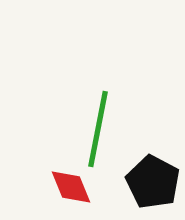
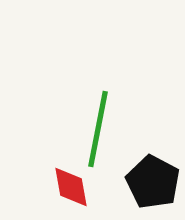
red diamond: rotated 12 degrees clockwise
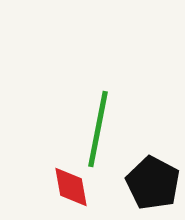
black pentagon: moved 1 px down
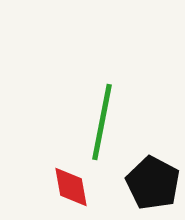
green line: moved 4 px right, 7 px up
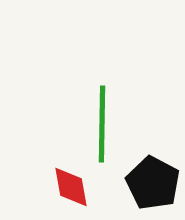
green line: moved 2 px down; rotated 10 degrees counterclockwise
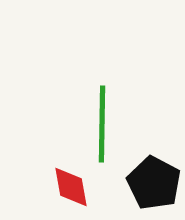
black pentagon: moved 1 px right
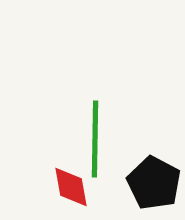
green line: moved 7 px left, 15 px down
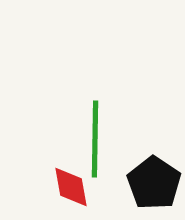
black pentagon: rotated 6 degrees clockwise
